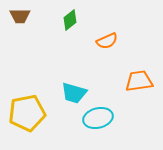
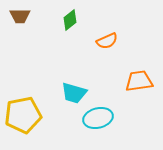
yellow pentagon: moved 4 px left, 2 px down
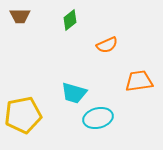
orange semicircle: moved 4 px down
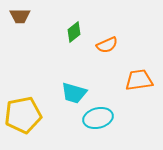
green diamond: moved 4 px right, 12 px down
orange trapezoid: moved 1 px up
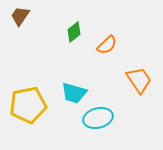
brown trapezoid: rotated 125 degrees clockwise
orange semicircle: rotated 20 degrees counterclockwise
orange trapezoid: rotated 64 degrees clockwise
yellow pentagon: moved 5 px right, 10 px up
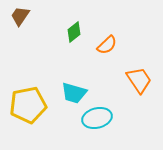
cyan ellipse: moved 1 px left
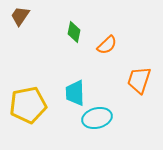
green diamond: rotated 40 degrees counterclockwise
orange trapezoid: rotated 128 degrees counterclockwise
cyan trapezoid: moved 1 px right; rotated 72 degrees clockwise
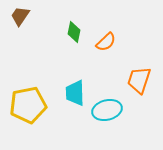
orange semicircle: moved 1 px left, 3 px up
cyan ellipse: moved 10 px right, 8 px up
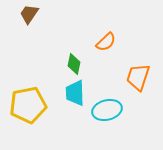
brown trapezoid: moved 9 px right, 2 px up
green diamond: moved 32 px down
orange trapezoid: moved 1 px left, 3 px up
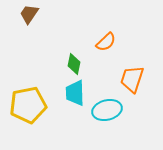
orange trapezoid: moved 6 px left, 2 px down
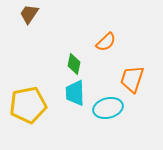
cyan ellipse: moved 1 px right, 2 px up
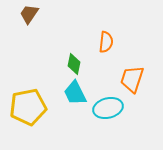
orange semicircle: rotated 40 degrees counterclockwise
cyan trapezoid: rotated 24 degrees counterclockwise
yellow pentagon: moved 2 px down
